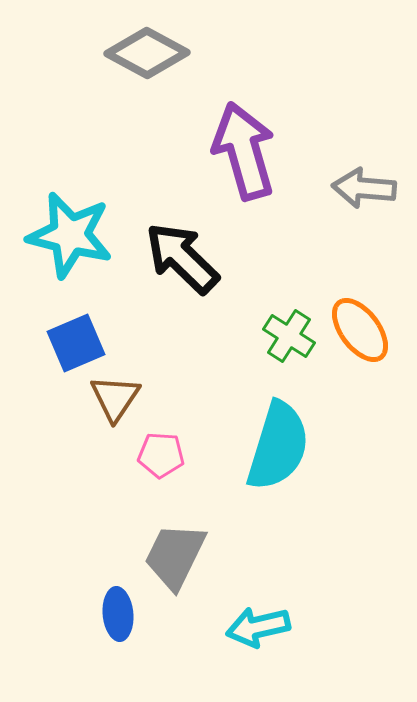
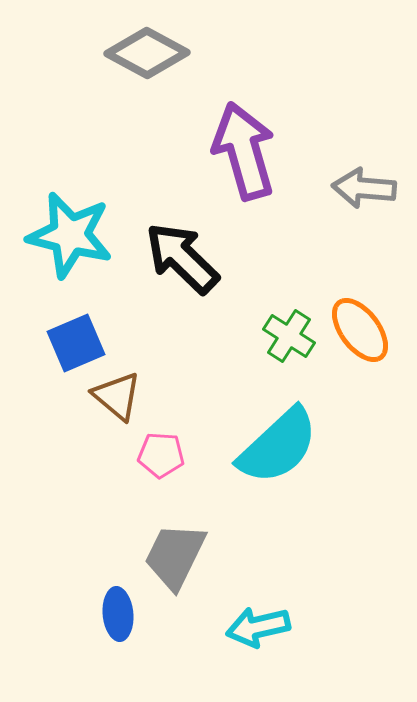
brown triangle: moved 2 px right, 2 px up; rotated 24 degrees counterclockwise
cyan semicircle: rotated 30 degrees clockwise
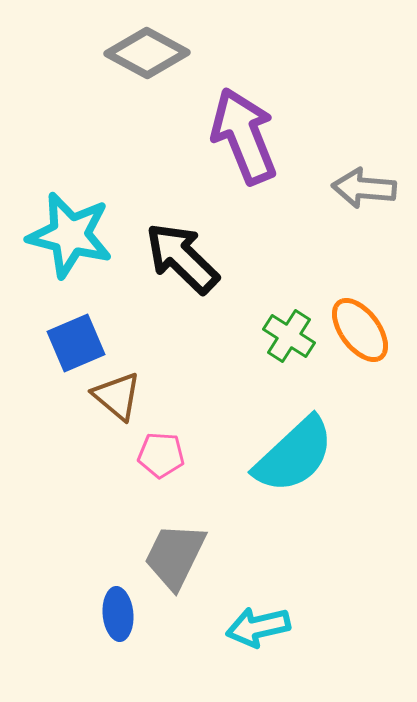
purple arrow: moved 15 px up; rotated 6 degrees counterclockwise
cyan semicircle: moved 16 px right, 9 px down
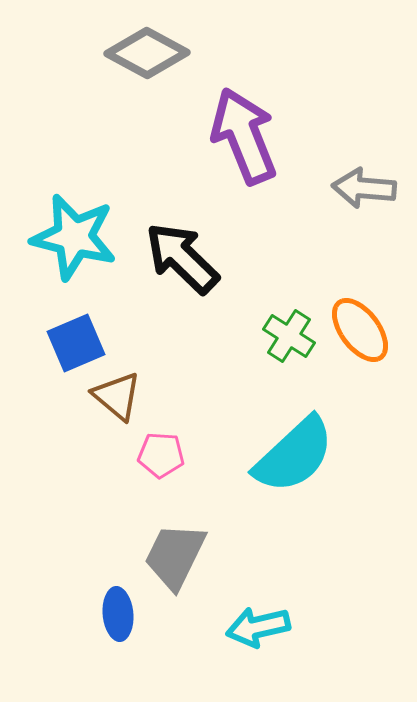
cyan star: moved 4 px right, 2 px down
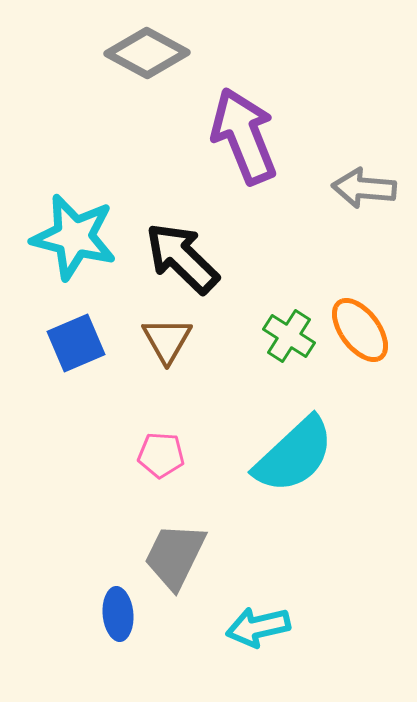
brown triangle: moved 50 px right, 56 px up; rotated 20 degrees clockwise
